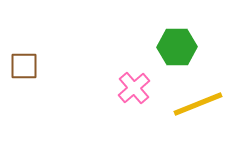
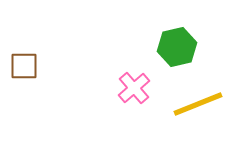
green hexagon: rotated 12 degrees counterclockwise
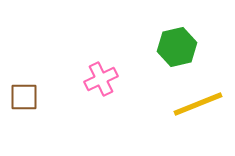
brown square: moved 31 px down
pink cross: moved 33 px left, 9 px up; rotated 16 degrees clockwise
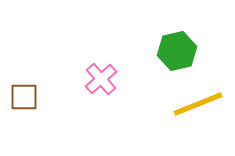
green hexagon: moved 4 px down
pink cross: rotated 16 degrees counterclockwise
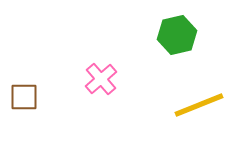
green hexagon: moved 16 px up
yellow line: moved 1 px right, 1 px down
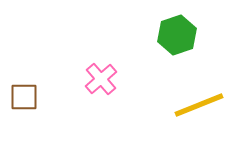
green hexagon: rotated 6 degrees counterclockwise
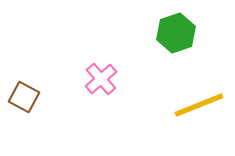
green hexagon: moved 1 px left, 2 px up
brown square: rotated 28 degrees clockwise
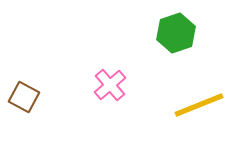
pink cross: moved 9 px right, 6 px down
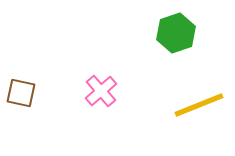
pink cross: moved 9 px left, 6 px down
brown square: moved 3 px left, 4 px up; rotated 16 degrees counterclockwise
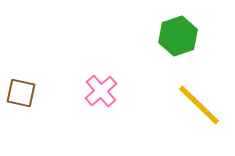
green hexagon: moved 2 px right, 3 px down
yellow line: rotated 66 degrees clockwise
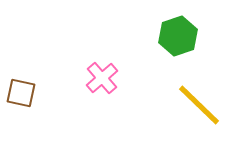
pink cross: moved 1 px right, 13 px up
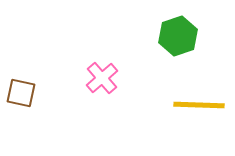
yellow line: rotated 42 degrees counterclockwise
